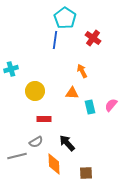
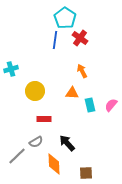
red cross: moved 13 px left
cyan rectangle: moved 2 px up
gray line: rotated 30 degrees counterclockwise
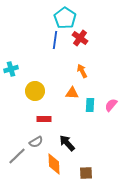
cyan rectangle: rotated 16 degrees clockwise
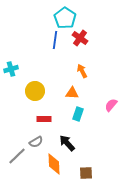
cyan rectangle: moved 12 px left, 9 px down; rotated 16 degrees clockwise
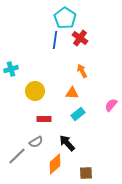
cyan rectangle: rotated 32 degrees clockwise
orange diamond: moved 1 px right; rotated 50 degrees clockwise
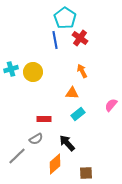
blue line: rotated 18 degrees counterclockwise
yellow circle: moved 2 px left, 19 px up
gray semicircle: moved 3 px up
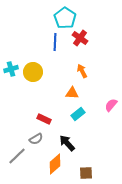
blue line: moved 2 px down; rotated 12 degrees clockwise
red rectangle: rotated 24 degrees clockwise
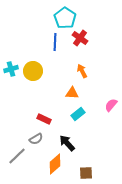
yellow circle: moved 1 px up
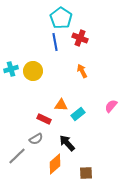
cyan pentagon: moved 4 px left
red cross: rotated 14 degrees counterclockwise
blue line: rotated 12 degrees counterclockwise
orange triangle: moved 11 px left, 12 px down
pink semicircle: moved 1 px down
